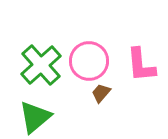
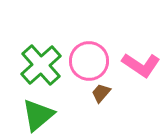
pink L-shape: rotated 51 degrees counterclockwise
green triangle: moved 3 px right, 2 px up
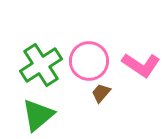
green cross: rotated 9 degrees clockwise
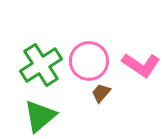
green triangle: moved 2 px right, 1 px down
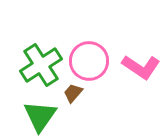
pink L-shape: moved 2 px down
brown trapezoid: moved 28 px left
green triangle: rotated 15 degrees counterclockwise
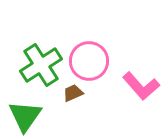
pink L-shape: moved 19 px down; rotated 15 degrees clockwise
brown trapezoid: rotated 25 degrees clockwise
green triangle: moved 15 px left
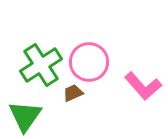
pink circle: moved 1 px down
pink L-shape: moved 2 px right
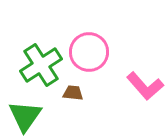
pink circle: moved 10 px up
pink L-shape: moved 2 px right
brown trapezoid: rotated 30 degrees clockwise
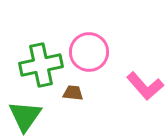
green cross: rotated 21 degrees clockwise
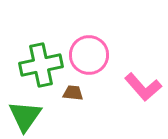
pink circle: moved 3 px down
pink L-shape: moved 2 px left, 1 px down
